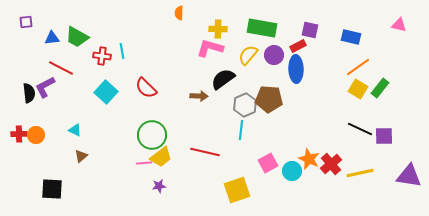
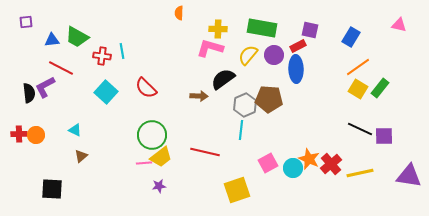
blue rectangle at (351, 37): rotated 72 degrees counterclockwise
blue triangle at (52, 38): moved 2 px down
cyan circle at (292, 171): moved 1 px right, 3 px up
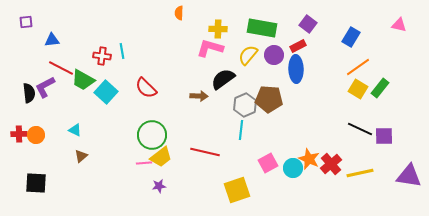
purple square at (310, 30): moved 2 px left, 6 px up; rotated 24 degrees clockwise
green trapezoid at (77, 37): moved 6 px right, 43 px down
black square at (52, 189): moved 16 px left, 6 px up
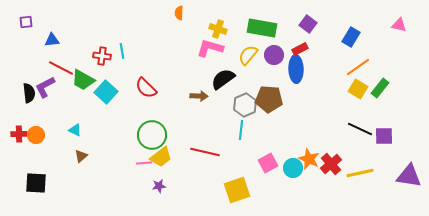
yellow cross at (218, 29): rotated 18 degrees clockwise
red rectangle at (298, 46): moved 2 px right, 3 px down
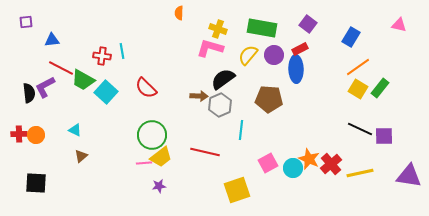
gray hexagon at (245, 105): moved 25 px left
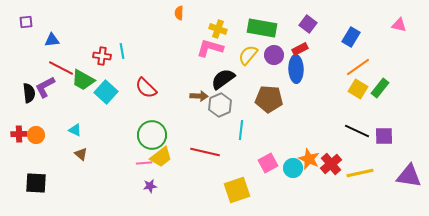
black line at (360, 129): moved 3 px left, 2 px down
brown triangle at (81, 156): moved 2 px up; rotated 40 degrees counterclockwise
purple star at (159, 186): moved 9 px left
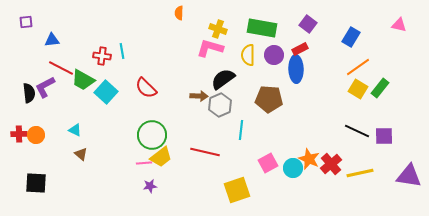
yellow semicircle at (248, 55): rotated 40 degrees counterclockwise
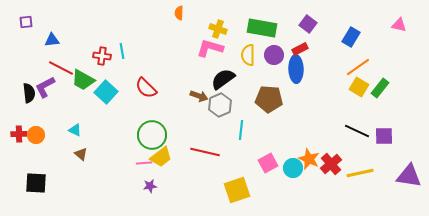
yellow square at (358, 89): moved 1 px right, 2 px up
brown arrow at (199, 96): rotated 18 degrees clockwise
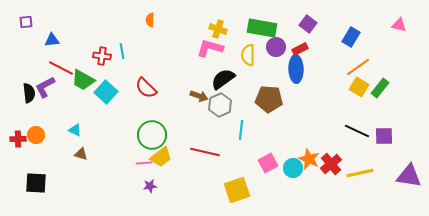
orange semicircle at (179, 13): moved 29 px left, 7 px down
purple circle at (274, 55): moved 2 px right, 8 px up
red cross at (19, 134): moved 1 px left, 5 px down
brown triangle at (81, 154): rotated 24 degrees counterclockwise
